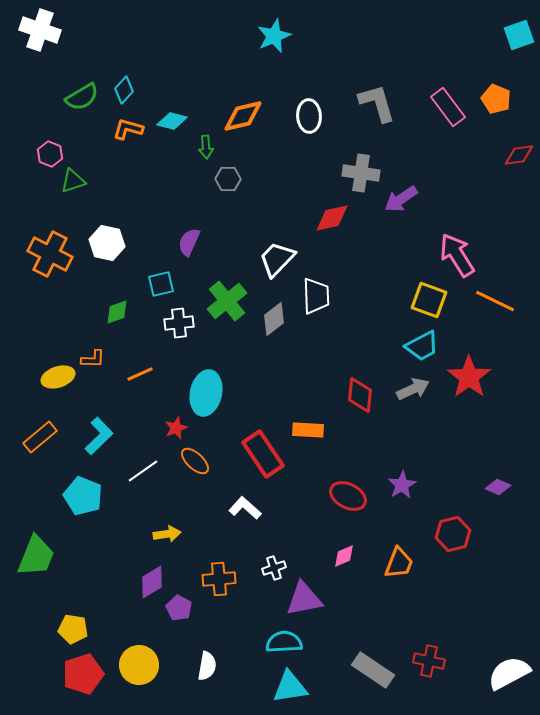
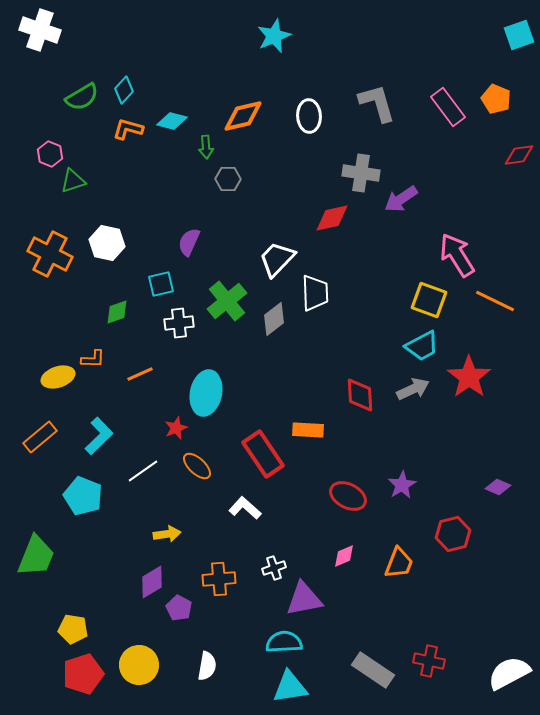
white trapezoid at (316, 296): moved 1 px left, 3 px up
red diamond at (360, 395): rotated 9 degrees counterclockwise
orange ellipse at (195, 461): moved 2 px right, 5 px down
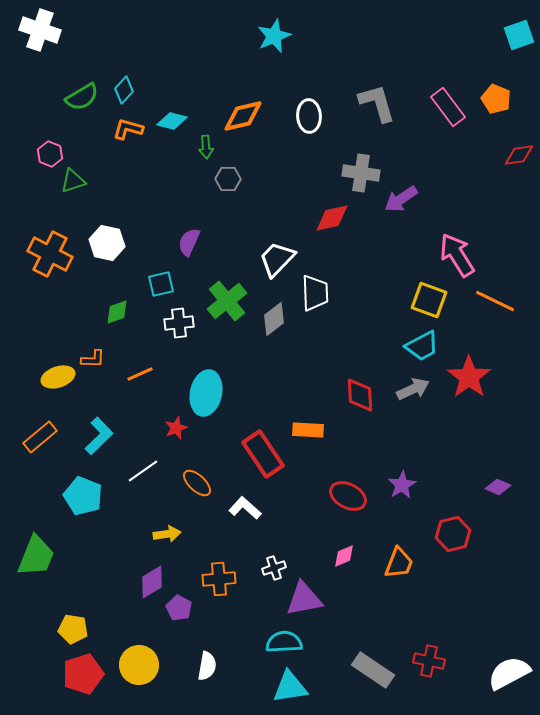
orange ellipse at (197, 466): moved 17 px down
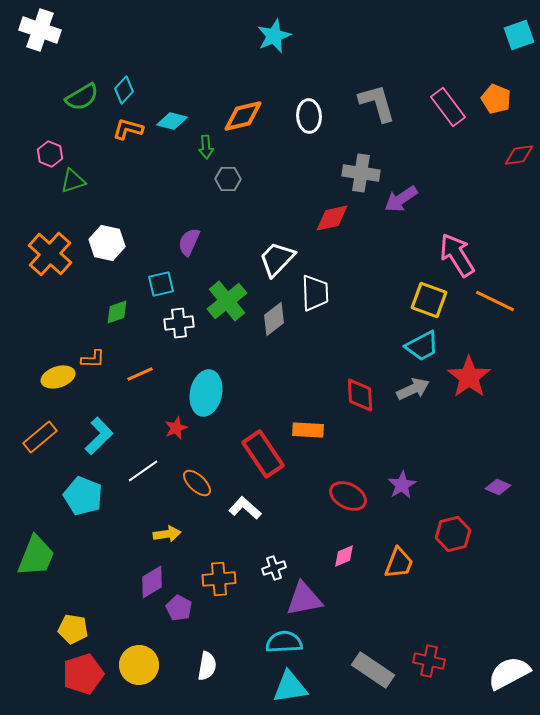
orange cross at (50, 254): rotated 15 degrees clockwise
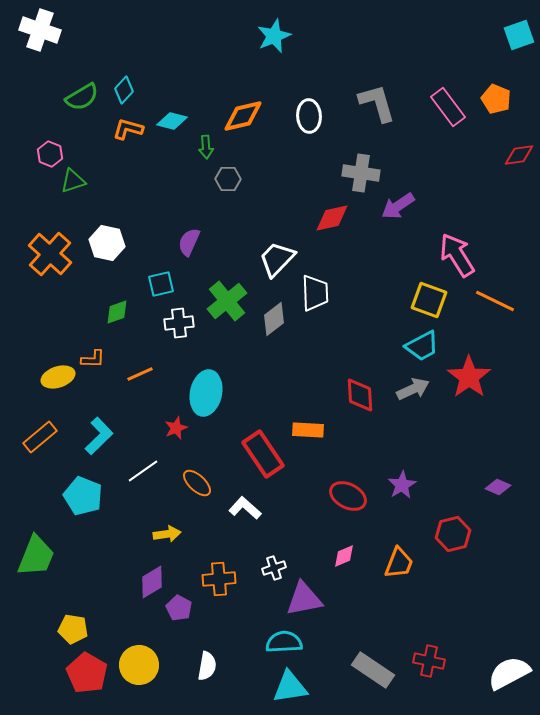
purple arrow at (401, 199): moved 3 px left, 7 px down
red pentagon at (83, 674): moved 4 px right, 1 px up; rotated 24 degrees counterclockwise
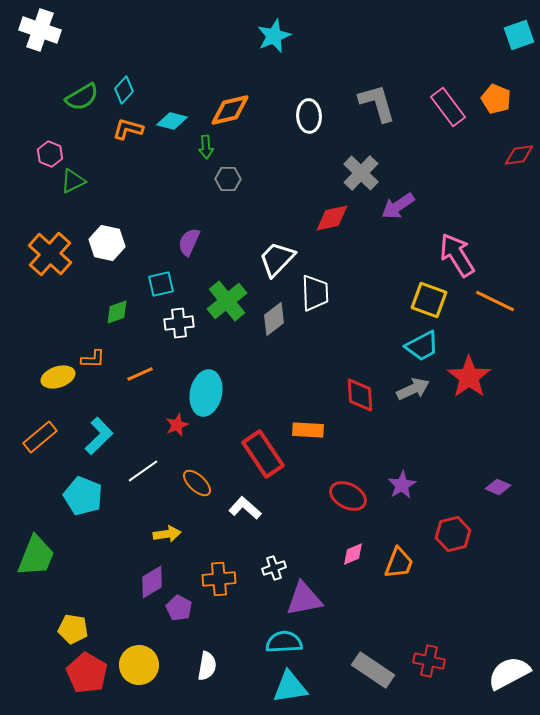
orange diamond at (243, 116): moved 13 px left, 6 px up
gray cross at (361, 173): rotated 36 degrees clockwise
green triangle at (73, 181): rotated 8 degrees counterclockwise
red star at (176, 428): moved 1 px right, 3 px up
pink diamond at (344, 556): moved 9 px right, 2 px up
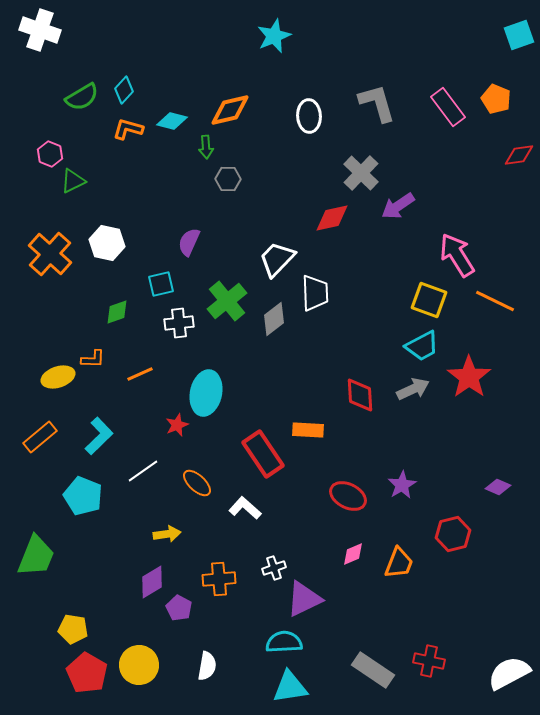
purple triangle at (304, 599): rotated 15 degrees counterclockwise
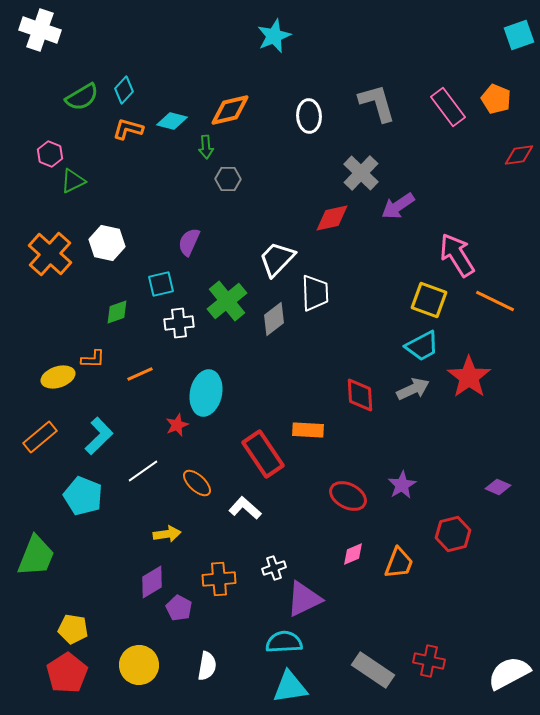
red pentagon at (87, 673): moved 20 px left; rotated 9 degrees clockwise
